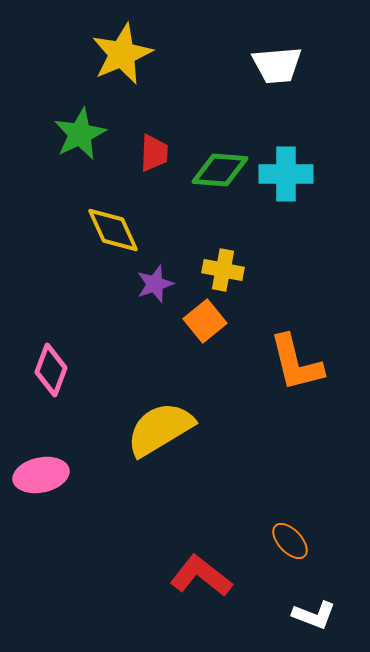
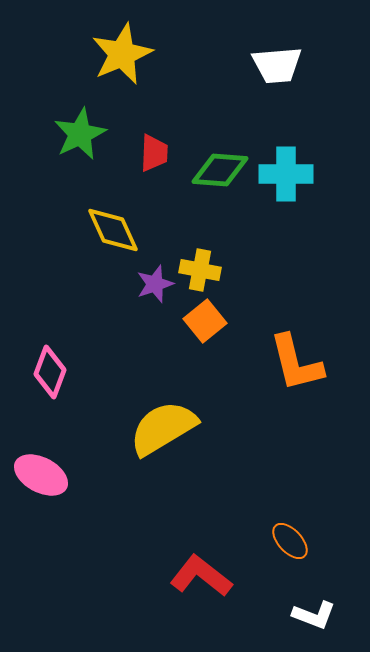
yellow cross: moved 23 px left
pink diamond: moved 1 px left, 2 px down
yellow semicircle: moved 3 px right, 1 px up
pink ellipse: rotated 40 degrees clockwise
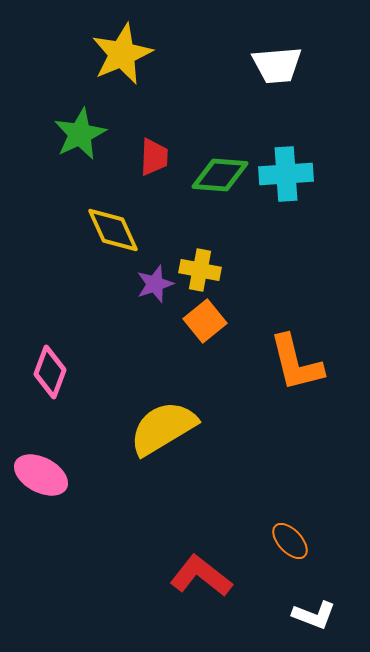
red trapezoid: moved 4 px down
green diamond: moved 5 px down
cyan cross: rotated 4 degrees counterclockwise
